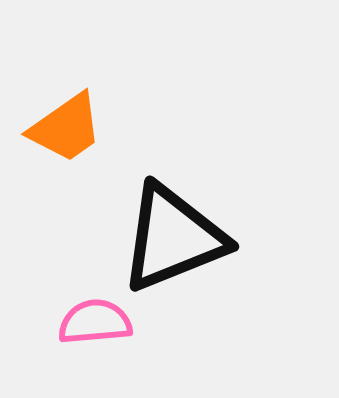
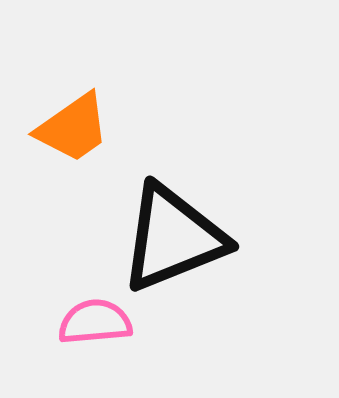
orange trapezoid: moved 7 px right
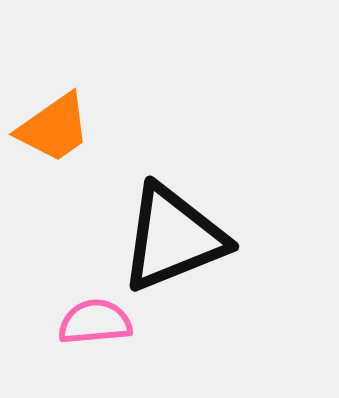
orange trapezoid: moved 19 px left
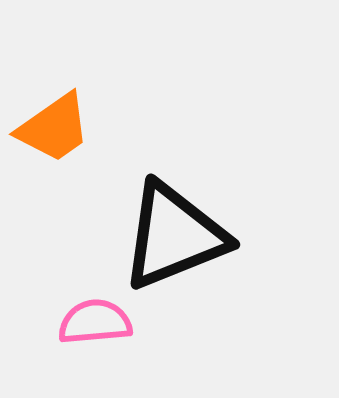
black triangle: moved 1 px right, 2 px up
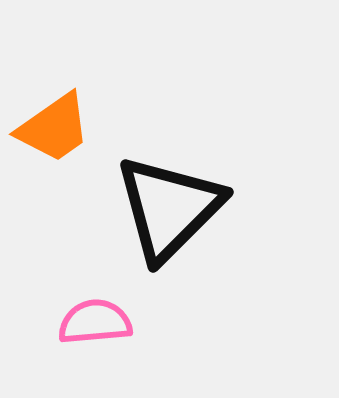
black triangle: moved 5 px left, 28 px up; rotated 23 degrees counterclockwise
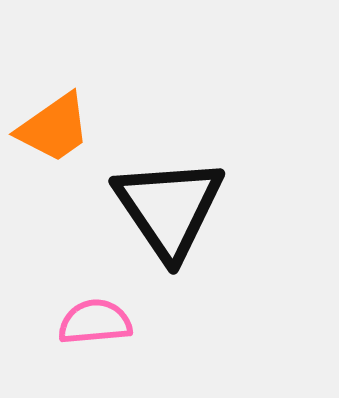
black triangle: rotated 19 degrees counterclockwise
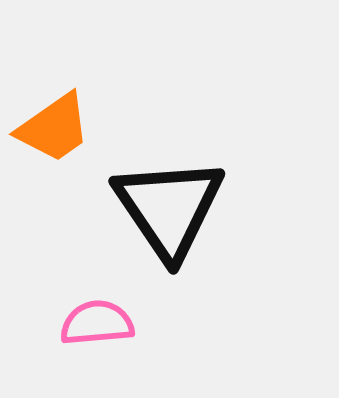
pink semicircle: moved 2 px right, 1 px down
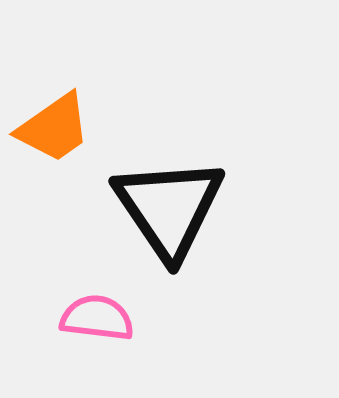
pink semicircle: moved 5 px up; rotated 12 degrees clockwise
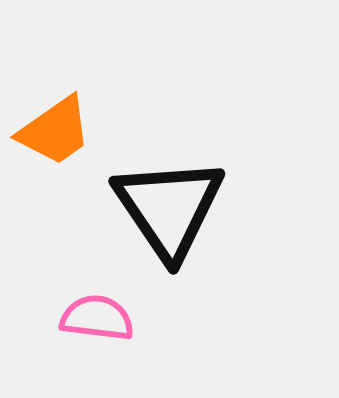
orange trapezoid: moved 1 px right, 3 px down
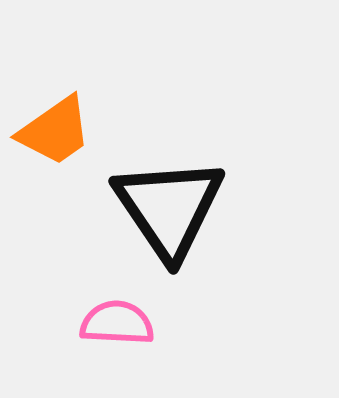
pink semicircle: moved 20 px right, 5 px down; rotated 4 degrees counterclockwise
